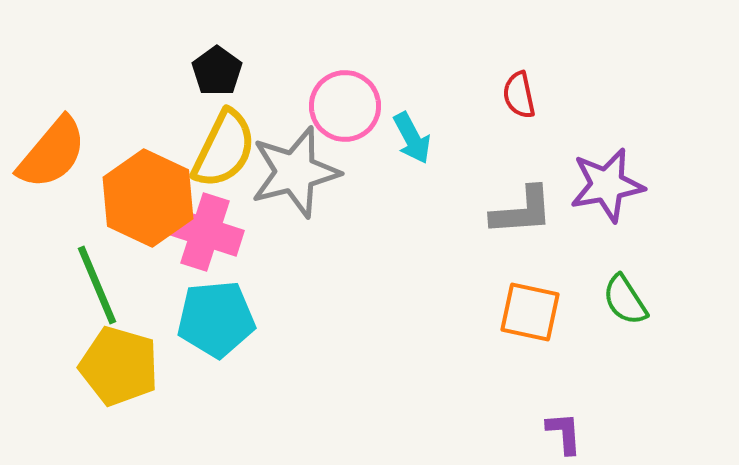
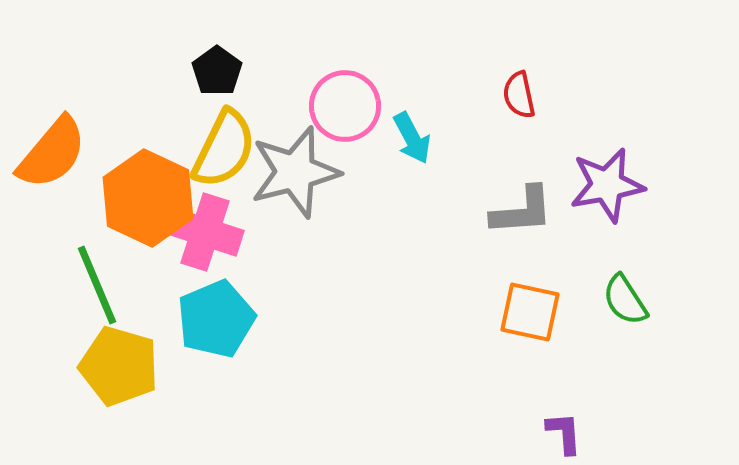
cyan pentagon: rotated 18 degrees counterclockwise
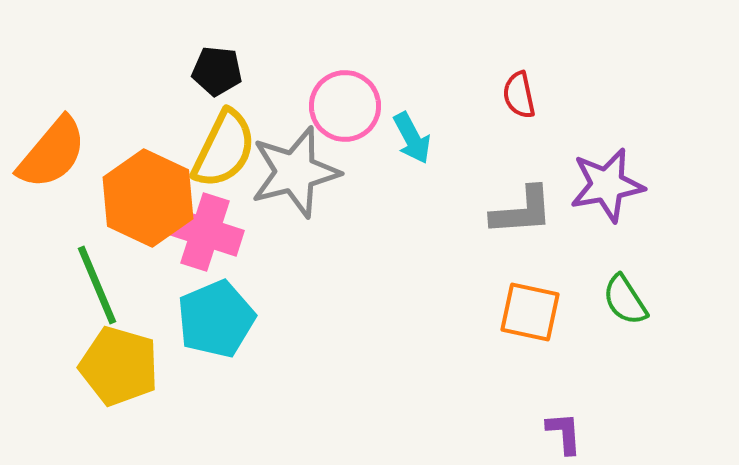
black pentagon: rotated 30 degrees counterclockwise
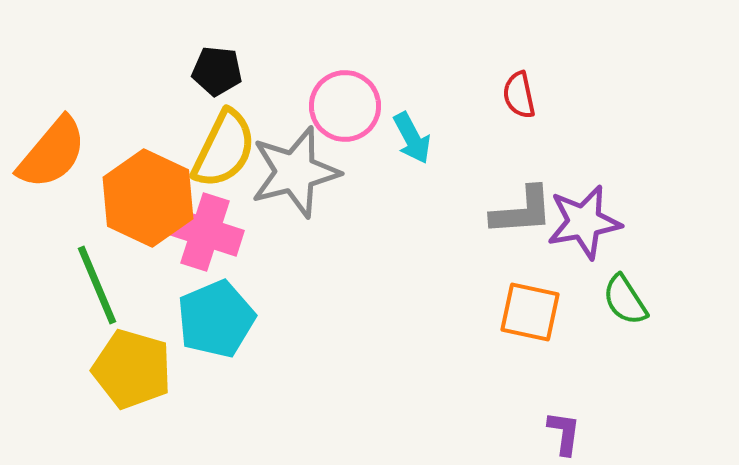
purple star: moved 23 px left, 37 px down
yellow pentagon: moved 13 px right, 3 px down
purple L-shape: rotated 12 degrees clockwise
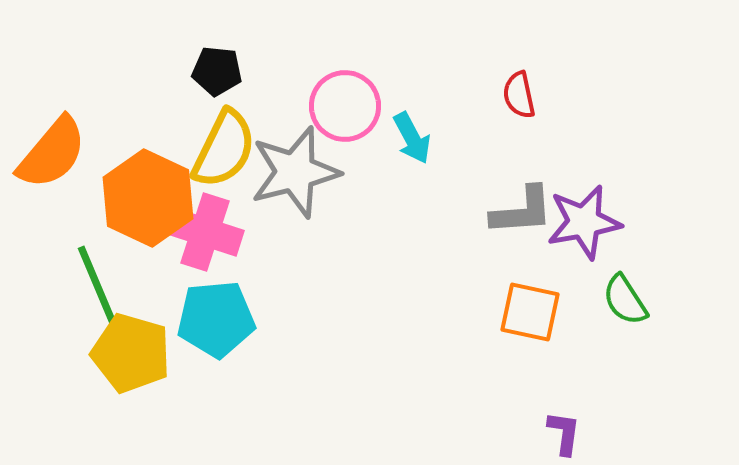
cyan pentagon: rotated 18 degrees clockwise
yellow pentagon: moved 1 px left, 16 px up
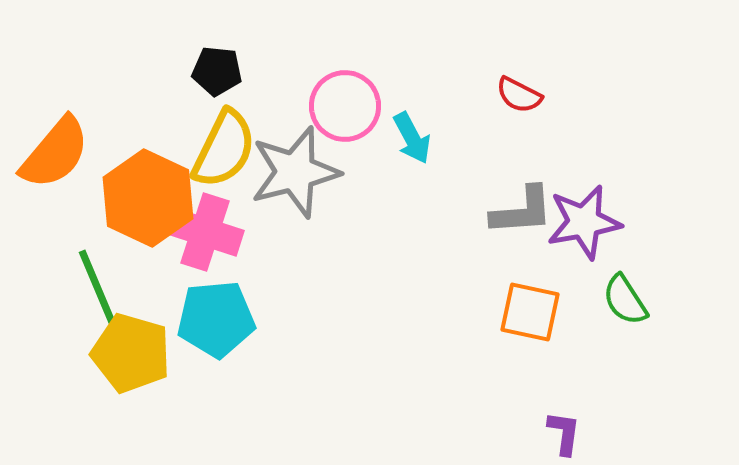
red semicircle: rotated 51 degrees counterclockwise
orange semicircle: moved 3 px right
green line: moved 1 px right, 4 px down
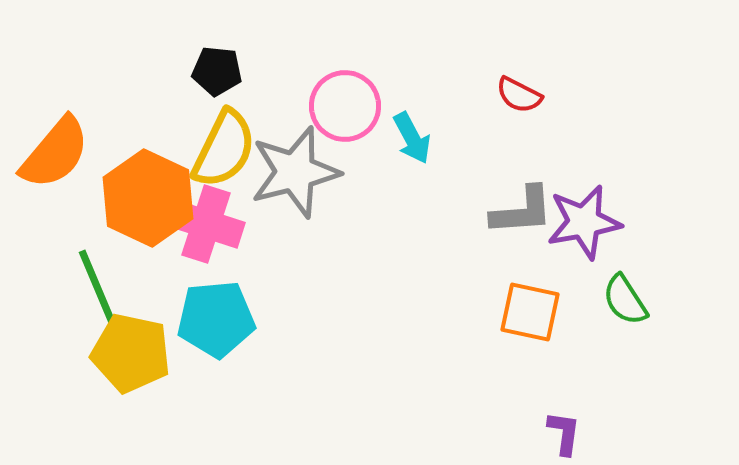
pink cross: moved 1 px right, 8 px up
yellow pentagon: rotated 4 degrees counterclockwise
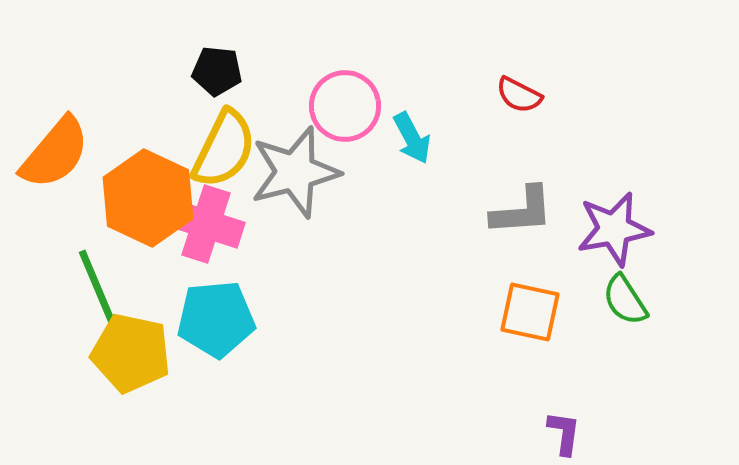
purple star: moved 30 px right, 7 px down
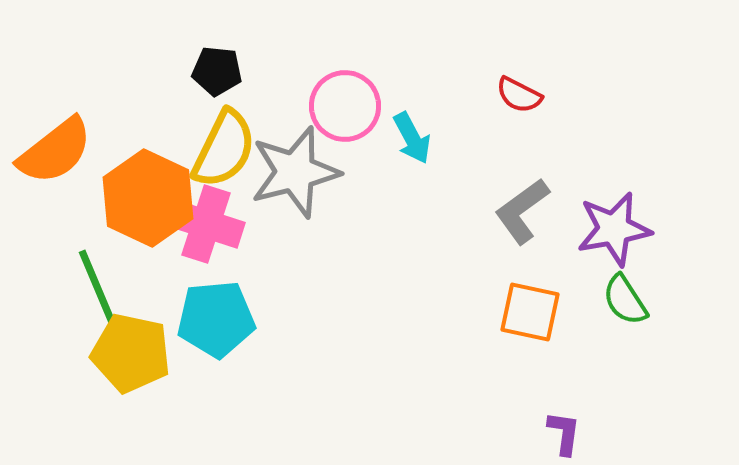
orange semicircle: moved 2 px up; rotated 12 degrees clockwise
gray L-shape: rotated 148 degrees clockwise
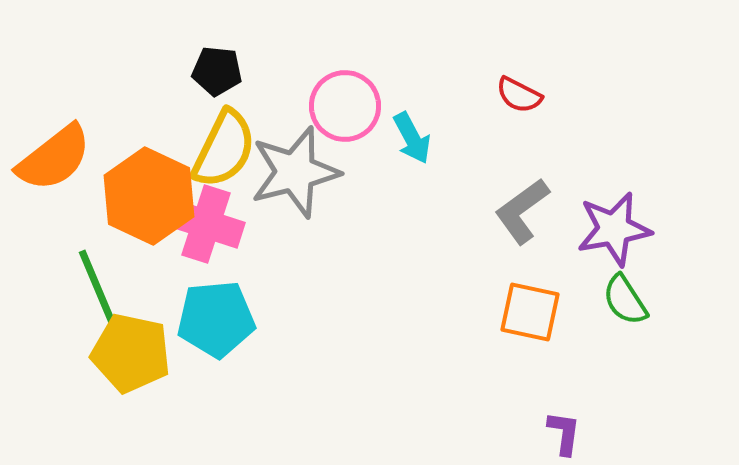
orange semicircle: moved 1 px left, 7 px down
orange hexagon: moved 1 px right, 2 px up
